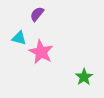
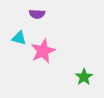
purple semicircle: rotated 126 degrees counterclockwise
pink star: moved 2 px right, 1 px up; rotated 20 degrees clockwise
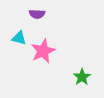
green star: moved 2 px left
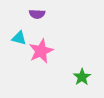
pink star: moved 2 px left
